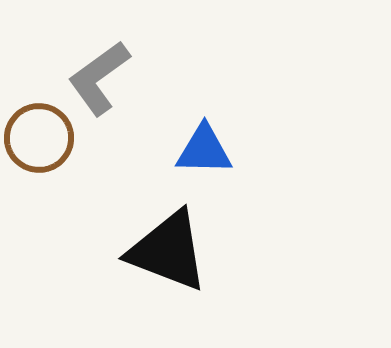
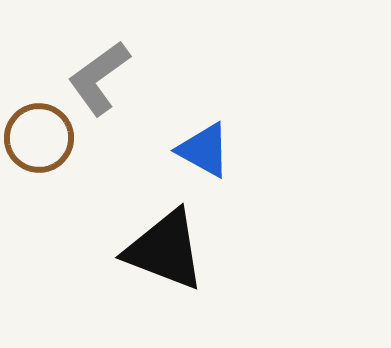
blue triangle: rotated 28 degrees clockwise
black triangle: moved 3 px left, 1 px up
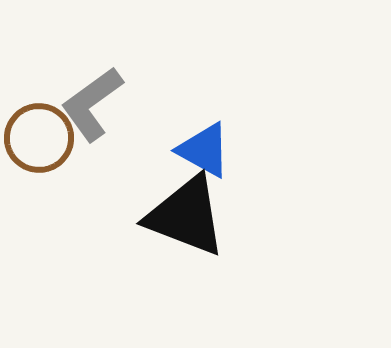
gray L-shape: moved 7 px left, 26 px down
black triangle: moved 21 px right, 34 px up
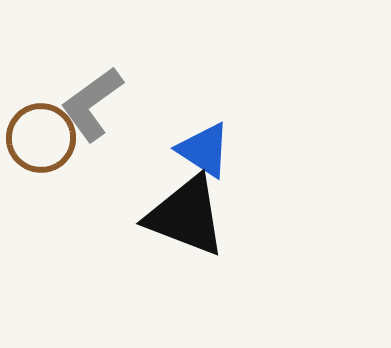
brown circle: moved 2 px right
blue triangle: rotated 4 degrees clockwise
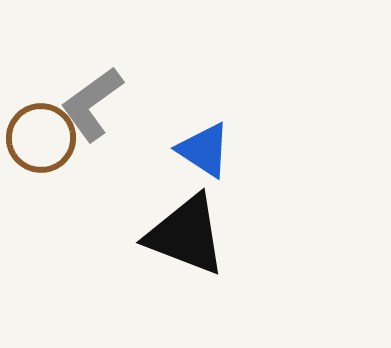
black triangle: moved 19 px down
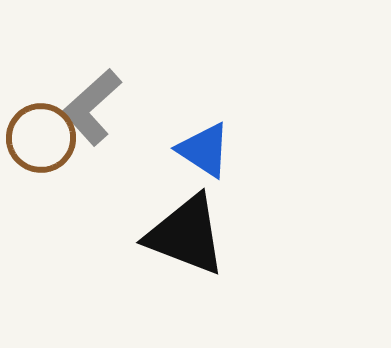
gray L-shape: moved 3 px down; rotated 6 degrees counterclockwise
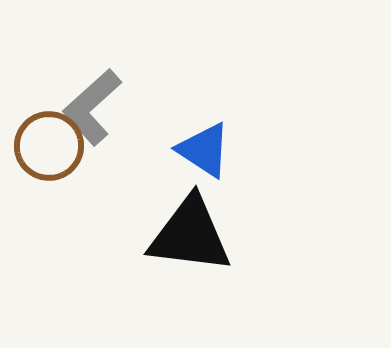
brown circle: moved 8 px right, 8 px down
black triangle: moved 4 px right; rotated 14 degrees counterclockwise
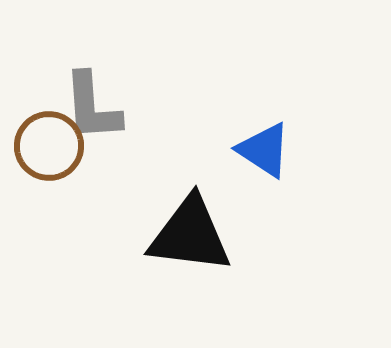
gray L-shape: rotated 52 degrees counterclockwise
blue triangle: moved 60 px right
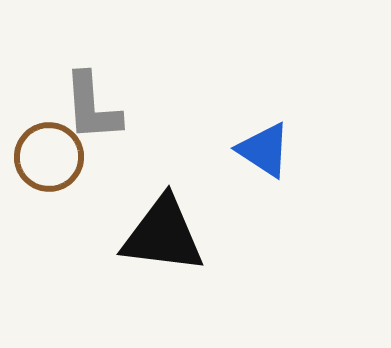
brown circle: moved 11 px down
black triangle: moved 27 px left
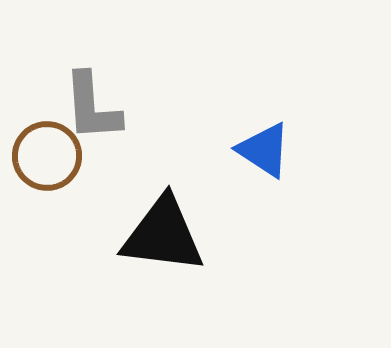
brown circle: moved 2 px left, 1 px up
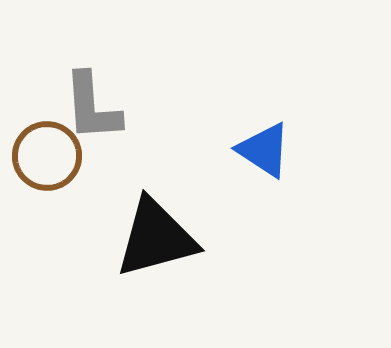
black triangle: moved 7 px left, 3 px down; rotated 22 degrees counterclockwise
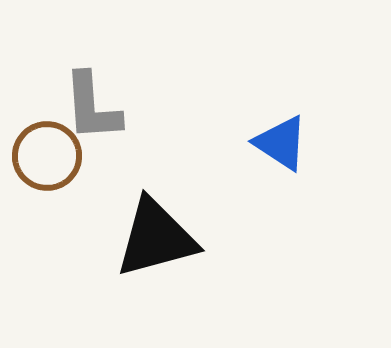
blue triangle: moved 17 px right, 7 px up
